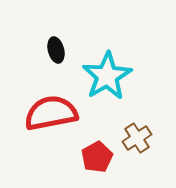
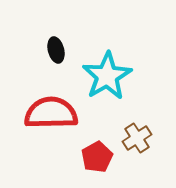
red semicircle: rotated 10 degrees clockwise
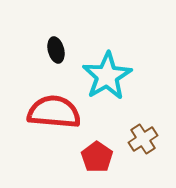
red semicircle: moved 3 px right, 1 px up; rotated 6 degrees clockwise
brown cross: moved 6 px right, 1 px down
red pentagon: rotated 8 degrees counterclockwise
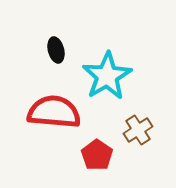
brown cross: moved 5 px left, 9 px up
red pentagon: moved 2 px up
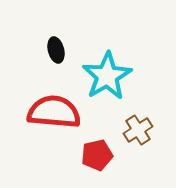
red pentagon: rotated 24 degrees clockwise
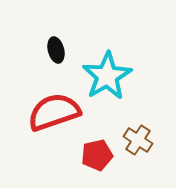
red semicircle: rotated 24 degrees counterclockwise
brown cross: moved 10 px down; rotated 24 degrees counterclockwise
